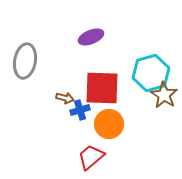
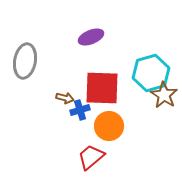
orange circle: moved 2 px down
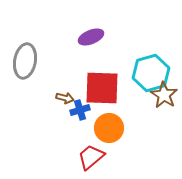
orange circle: moved 2 px down
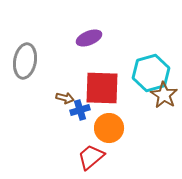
purple ellipse: moved 2 px left, 1 px down
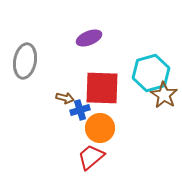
orange circle: moved 9 px left
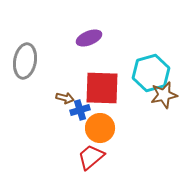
brown star: rotated 28 degrees clockwise
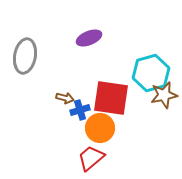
gray ellipse: moved 5 px up
red square: moved 9 px right, 10 px down; rotated 6 degrees clockwise
red trapezoid: moved 1 px down
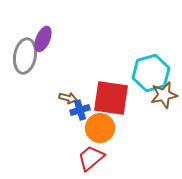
purple ellipse: moved 46 px left, 1 px down; rotated 45 degrees counterclockwise
brown arrow: moved 3 px right
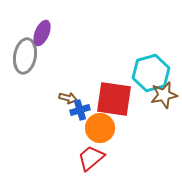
purple ellipse: moved 1 px left, 6 px up
red square: moved 3 px right, 1 px down
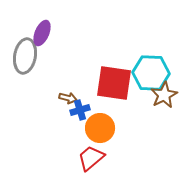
cyan hexagon: rotated 18 degrees clockwise
brown star: rotated 16 degrees counterclockwise
red square: moved 16 px up
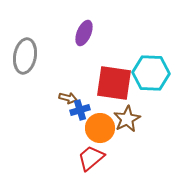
purple ellipse: moved 42 px right
brown star: moved 37 px left, 24 px down
